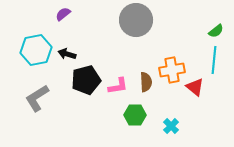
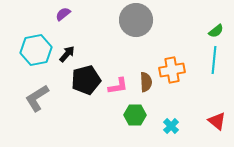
black arrow: rotated 114 degrees clockwise
red triangle: moved 22 px right, 34 px down
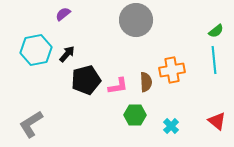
cyan line: rotated 12 degrees counterclockwise
gray L-shape: moved 6 px left, 26 px down
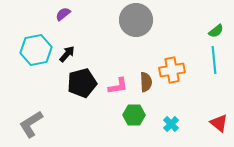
black pentagon: moved 4 px left, 3 px down
green hexagon: moved 1 px left
red triangle: moved 2 px right, 2 px down
cyan cross: moved 2 px up
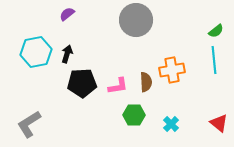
purple semicircle: moved 4 px right
cyan hexagon: moved 2 px down
black arrow: rotated 24 degrees counterclockwise
black pentagon: rotated 12 degrees clockwise
gray L-shape: moved 2 px left
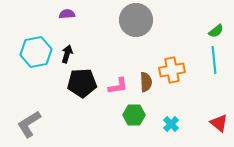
purple semicircle: rotated 35 degrees clockwise
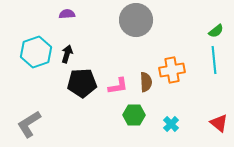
cyan hexagon: rotated 8 degrees counterclockwise
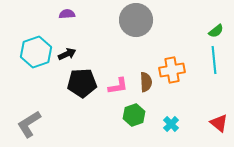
black arrow: rotated 48 degrees clockwise
green hexagon: rotated 20 degrees counterclockwise
